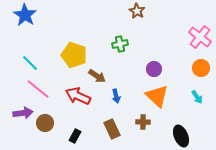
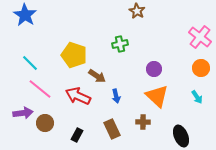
pink line: moved 2 px right
black rectangle: moved 2 px right, 1 px up
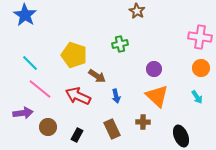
pink cross: rotated 30 degrees counterclockwise
brown circle: moved 3 px right, 4 px down
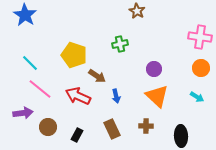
cyan arrow: rotated 24 degrees counterclockwise
brown cross: moved 3 px right, 4 px down
black ellipse: rotated 20 degrees clockwise
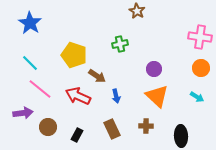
blue star: moved 5 px right, 8 px down
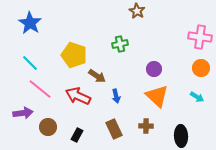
brown rectangle: moved 2 px right
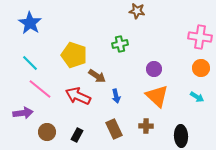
brown star: rotated 21 degrees counterclockwise
brown circle: moved 1 px left, 5 px down
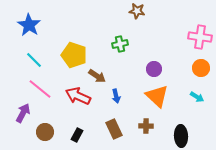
blue star: moved 1 px left, 2 px down
cyan line: moved 4 px right, 3 px up
purple arrow: rotated 54 degrees counterclockwise
brown circle: moved 2 px left
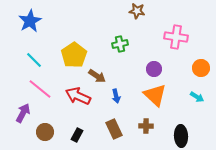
blue star: moved 1 px right, 4 px up; rotated 10 degrees clockwise
pink cross: moved 24 px left
yellow pentagon: rotated 20 degrees clockwise
orange triangle: moved 2 px left, 1 px up
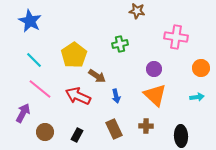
blue star: rotated 15 degrees counterclockwise
cyan arrow: rotated 40 degrees counterclockwise
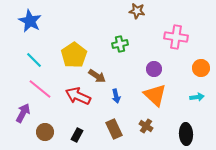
brown cross: rotated 32 degrees clockwise
black ellipse: moved 5 px right, 2 px up
